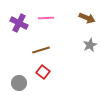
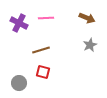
red square: rotated 24 degrees counterclockwise
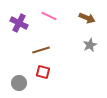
pink line: moved 3 px right, 2 px up; rotated 28 degrees clockwise
